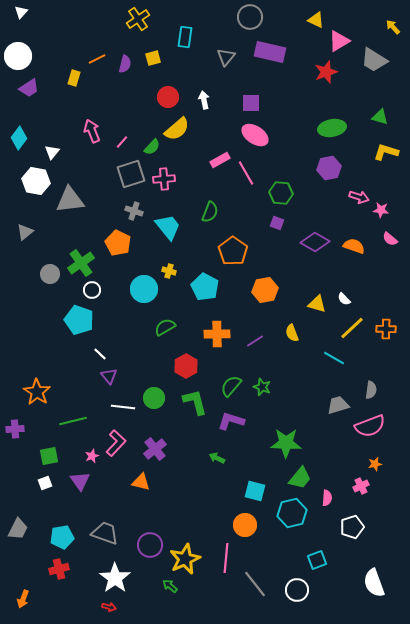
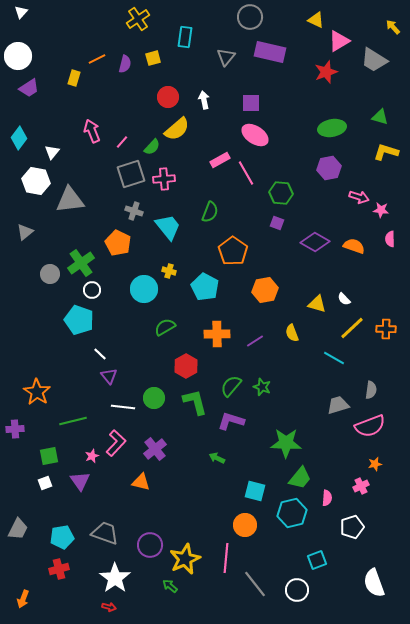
pink semicircle at (390, 239): rotated 49 degrees clockwise
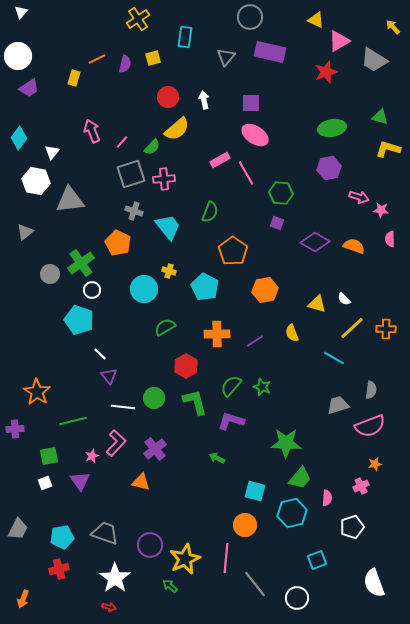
yellow L-shape at (386, 152): moved 2 px right, 3 px up
white circle at (297, 590): moved 8 px down
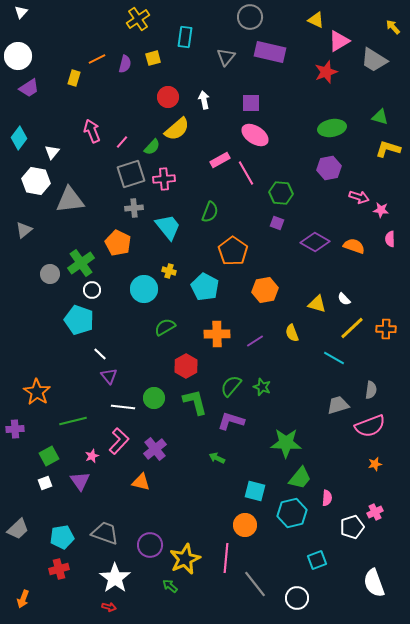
gray cross at (134, 211): moved 3 px up; rotated 24 degrees counterclockwise
gray triangle at (25, 232): moved 1 px left, 2 px up
pink L-shape at (116, 443): moved 3 px right, 2 px up
green square at (49, 456): rotated 18 degrees counterclockwise
pink cross at (361, 486): moved 14 px right, 26 px down
gray trapezoid at (18, 529): rotated 20 degrees clockwise
